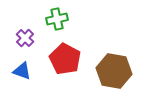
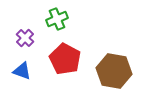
green cross: rotated 10 degrees counterclockwise
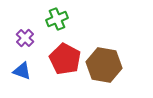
brown hexagon: moved 10 px left, 6 px up
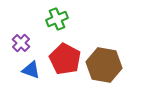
purple cross: moved 4 px left, 5 px down
blue triangle: moved 9 px right, 1 px up
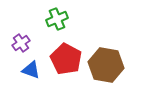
purple cross: rotated 12 degrees clockwise
red pentagon: moved 1 px right
brown hexagon: moved 2 px right
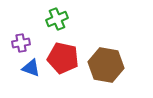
purple cross: rotated 24 degrees clockwise
red pentagon: moved 3 px left, 1 px up; rotated 16 degrees counterclockwise
blue triangle: moved 2 px up
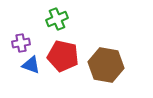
red pentagon: moved 2 px up
blue triangle: moved 3 px up
